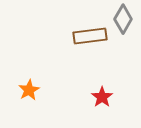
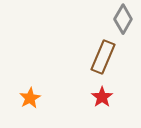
brown rectangle: moved 13 px right, 21 px down; rotated 60 degrees counterclockwise
orange star: moved 1 px right, 8 px down
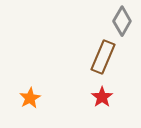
gray diamond: moved 1 px left, 2 px down
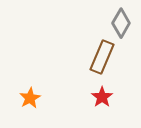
gray diamond: moved 1 px left, 2 px down
brown rectangle: moved 1 px left
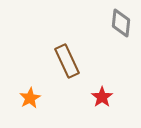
gray diamond: rotated 24 degrees counterclockwise
brown rectangle: moved 35 px left, 4 px down; rotated 48 degrees counterclockwise
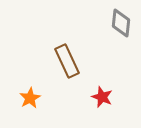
red star: rotated 15 degrees counterclockwise
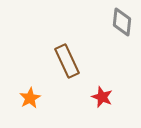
gray diamond: moved 1 px right, 1 px up
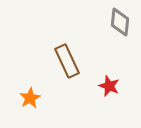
gray diamond: moved 2 px left
red star: moved 7 px right, 11 px up
